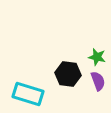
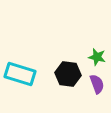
purple semicircle: moved 1 px left, 3 px down
cyan rectangle: moved 8 px left, 20 px up
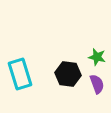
cyan rectangle: rotated 56 degrees clockwise
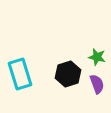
black hexagon: rotated 25 degrees counterclockwise
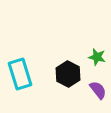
black hexagon: rotated 15 degrees counterclockwise
purple semicircle: moved 1 px right, 6 px down; rotated 18 degrees counterclockwise
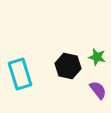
black hexagon: moved 8 px up; rotated 15 degrees counterclockwise
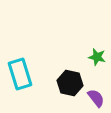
black hexagon: moved 2 px right, 17 px down
purple semicircle: moved 2 px left, 8 px down
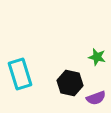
purple semicircle: rotated 108 degrees clockwise
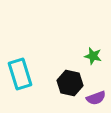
green star: moved 4 px left, 1 px up
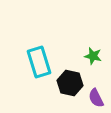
cyan rectangle: moved 19 px right, 12 px up
purple semicircle: rotated 84 degrees clockwise
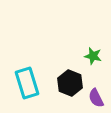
cyan rectangle: moved 12 px left, 21 px down
black hexagon: rotated 10 degrees clockwise
